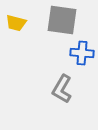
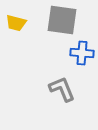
gray L-shape: rotated 128 degrees clockwise
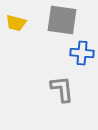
gray L-shape: rotated 16 degrees clockwise
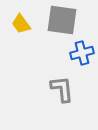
yellow trapezoid: moved 5 px right, 1 px down; rotated 40 degrees clockwise
blue cross: rotated 20 degrees counterclockwise
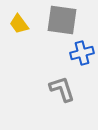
yellow trapezoid: moved 2 px left
gray L-shape: rotated 12 degrees counterclockwise
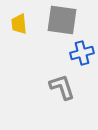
yellow trapezoid: rotated 30 degrees clockwise
gray L-shape: moved 2 px up
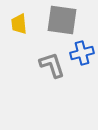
gray L-shape: moved 10 px left, 22 px up
